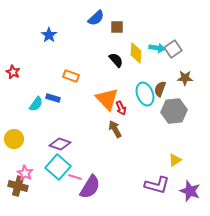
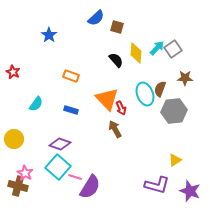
brown square: rotated 16 degrees clockwise
cyan arrow: rotated 56 degrees counterclockwise
blue rectangle: moved 18 px right, 12 px down
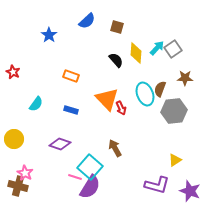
blue semicircle: moved 9 px left, 3 px down
brown arrow: moved 19 px down
cyan square: moved 32 px right
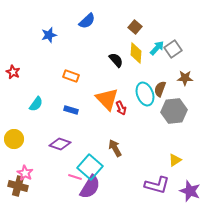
brown square: moved 18 px right; rotated 24 degrees clockwise
blue star: rotated 21 degrees clockwise
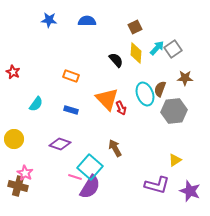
blue semicircle: rotated 138 degrees counterclockwise
brown square: rotated 24 degrees clockwise
blue star: moved 15 px up; rotated 21 degrees clockwise
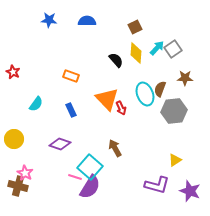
blue rectangle: rotated 48 degrees clockwise
